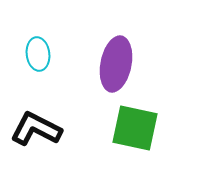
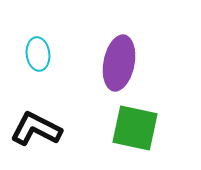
purple ellipse: moved 3 px right, 1 px up
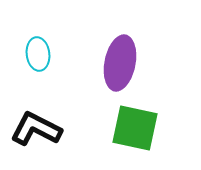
purple ellipse: moved 1 px right
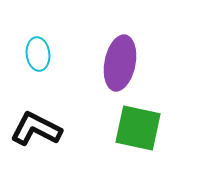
green square: moved 3 px right
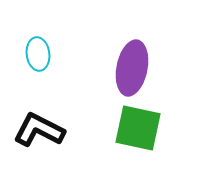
purple ellipse: moved 12 px right, 5 px down
black L-shape: moved 3 px right, 1 px down
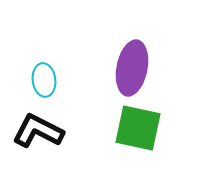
cyan ellipse: moved 6 px right, 26 px down
black L-shape: moved 1 px left, 1 px down
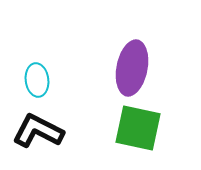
cyan ellipse: moved 7 px left
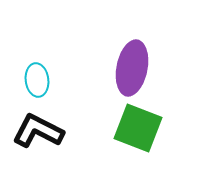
green square: rotated 9 degrees clockwise
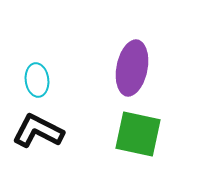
green square: moved 6 px down; rotated 9 degrees counterclockwise
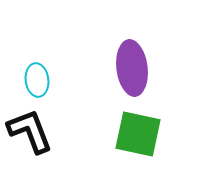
purple ellipse: rotated 18 degrees counterclockwise
black L-shape: moved 8 px left; rotated 42 degrees clockwise
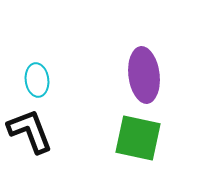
purple ellipse: moved 12 px right, 7 px down
green square: moved 4 px down
